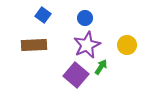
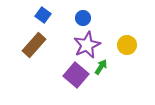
blue circle: moved 2 px left
brown rectangle: rotated 45 degrees counterclockwise
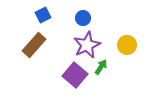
blue square: rotated 28 degrees clockwise
purple square: moved 1 px left
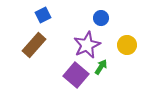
blue circle: moved 18 px right
purple square: moved 1 px right
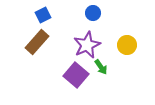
blue circle: moved 8 px left, 5 px up
brown rectangle: moved 3 px right, 3 px up
green arrow: rotated 112 degrees clockwise
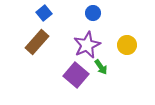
blue square: moved 1 px right, 2 px up; rotated 14 degrees counterclockwise
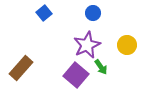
brown rectangle: moved 16 px left, 26 px down
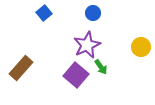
yellow circle: moved 14 px right, 2 px down
